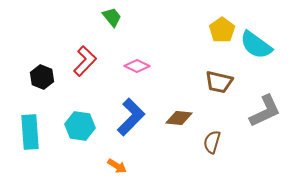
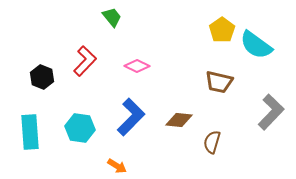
gray L-shape: moved 6 px right, 1 px down; rotated 21 degrees counterclockwise
brown diamond: moved 2 px down
cyan hexagon: moved 2 px down
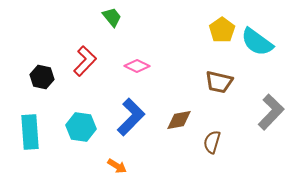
cyan semicircle: moved 1 px right, 3 px up
black hexagon: rotated 10 degrees counterclockwise
brown diamond: rotated 16 degrees counterclockwise
cyan hexagon: moved 1 px right, 1 px up
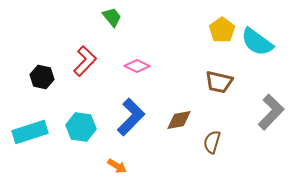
cyan rectangle: rotated 76 degrees clockwise
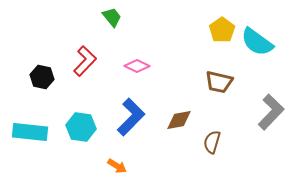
cyan rectangle: rotated 24 degrees clockwise
